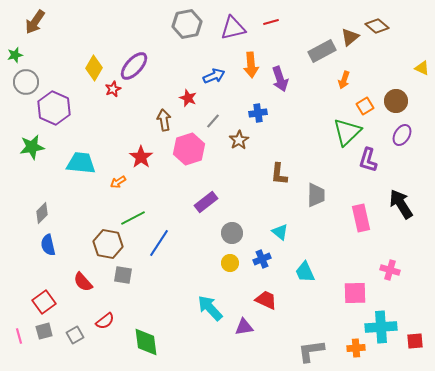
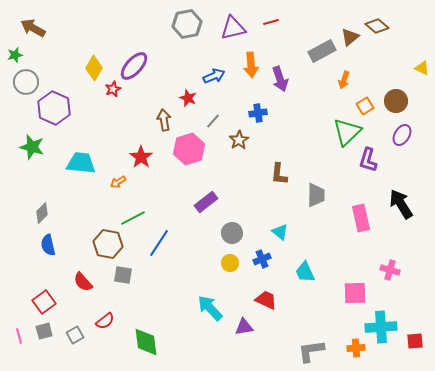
brown arrow at (35, 22): moved 2 px left, 6 px down; rotated 85 degrees clockwise
green star at (32, 147): rotated 25 degrees clockwise
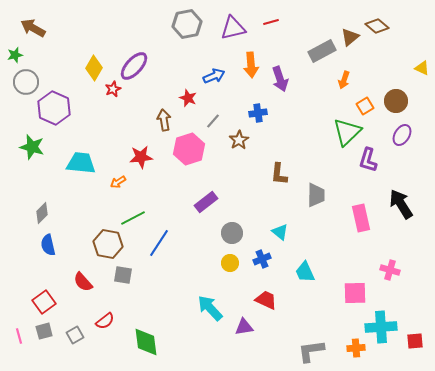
red star at (141, 157): rotated 30 degrees clockwise
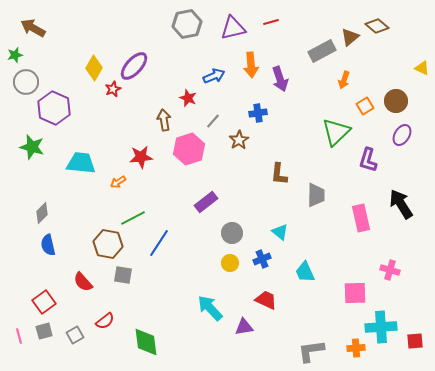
green triangle at (347, 132): moved 11 px left
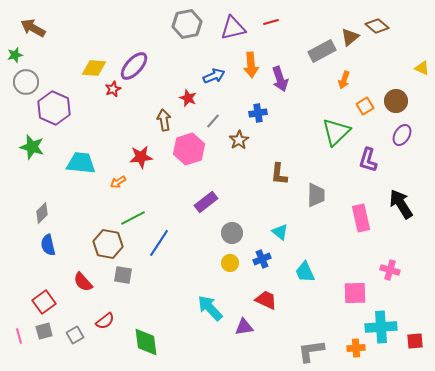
yellow diamond at (94, 68): rotated 65 degrees clockwise
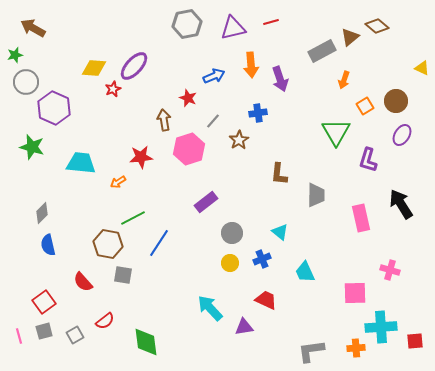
green triangle at (336, 132): rotated 16 degrees counterclockwise
